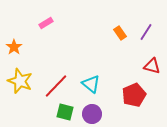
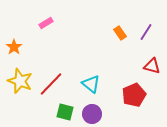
red line: moved 5 px left, 2 px up
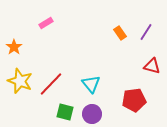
cyan triangle: rotated 12 degrees clockwise
red pentagon: moved 5 px down; rotated 15 degrees clockwise
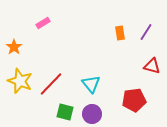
pink rectangle: moved 3 px left
orange rectangle: rotated 24 degrees clockwise
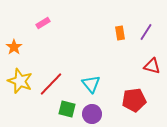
green square: moved 2 px right, 3 px up
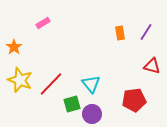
yellow star: moved 1 px up
green square: moved 5 px right, 5 px up; rotated 30 degrees counterclockwise
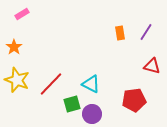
pink rectangle: moved 21 px left, 9 px up
yellow star: moved 3 px left
cyan triangle: rotated 24 degrees counterclockwise
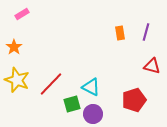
purple line: rotated 18 degrees counterclockwise
cyan triangle: moved 3 px down
red pentagon: rotated 10 degrees counterclockwise
purple circle: moved 1 px right
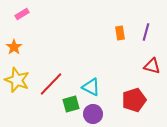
green square: moved 1 px left
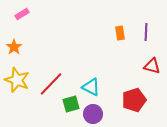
purple line: rotated 12 degrees counterclockwise
